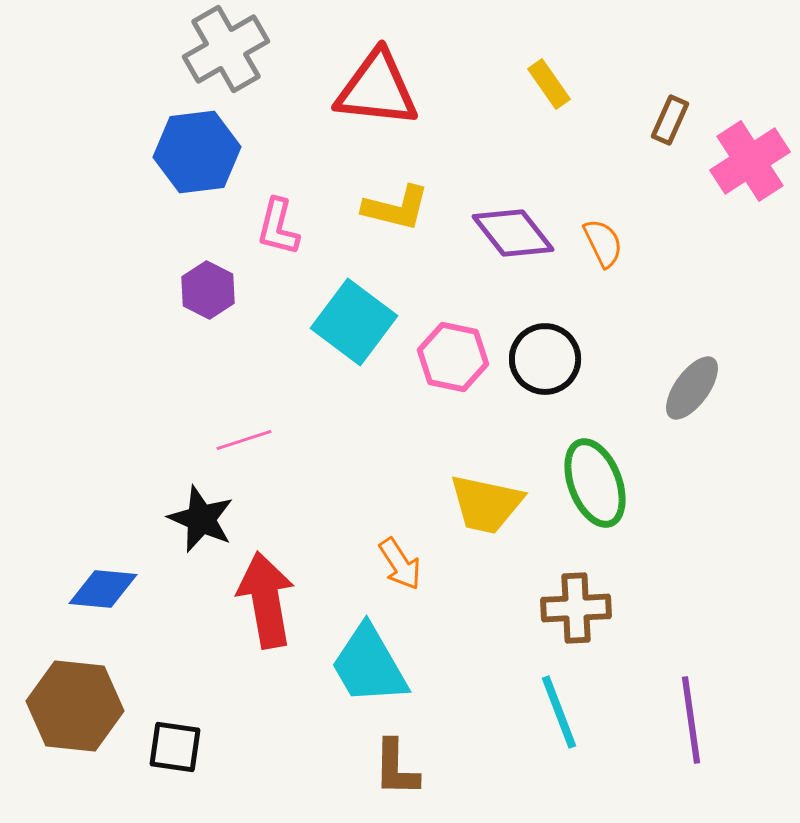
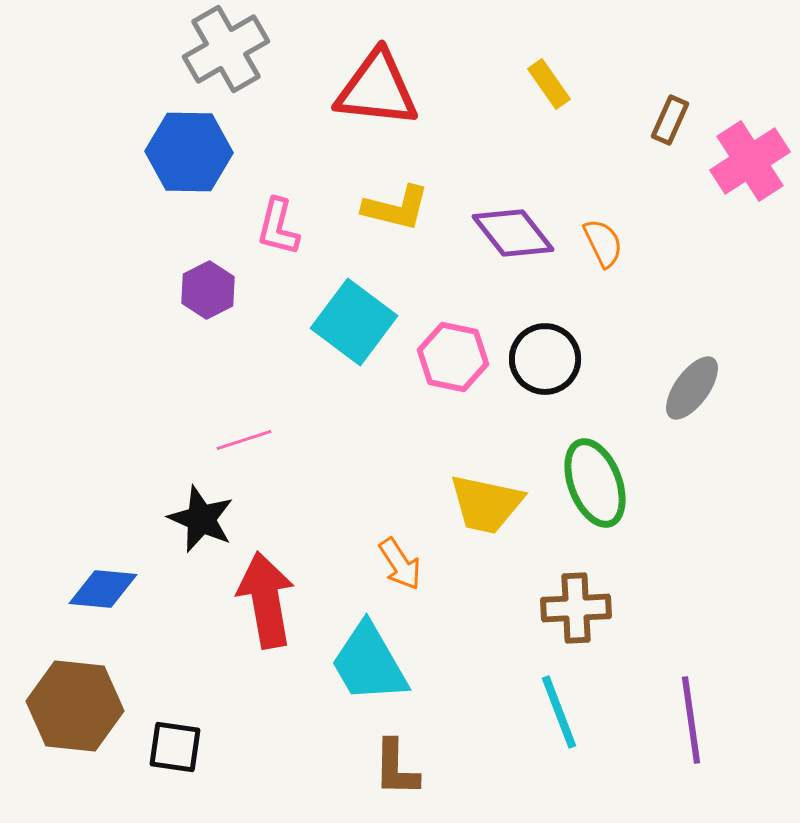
blue hexagon: moved 8 px left; rotated 8 degrees clockwise
purple hexagon: rotated 6 degrees clockwise
cyan trapezoid: moved 2 px up
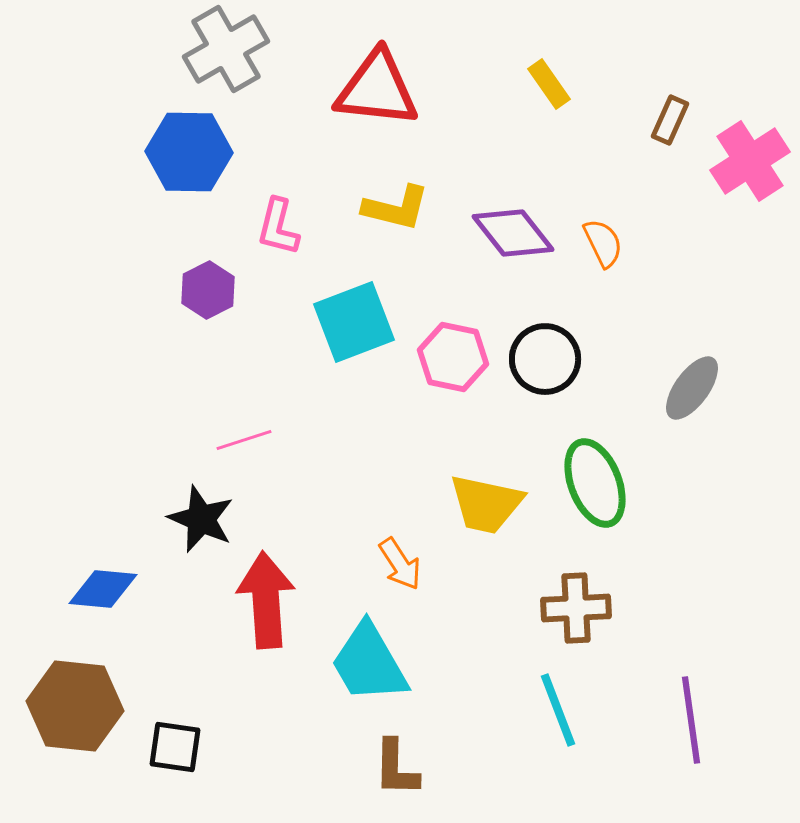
cyan square: rotated 32 degrees clockwise
red arrow: rotated 6 degrees clockwise
cyan line: moved 1 px left, 2 px up
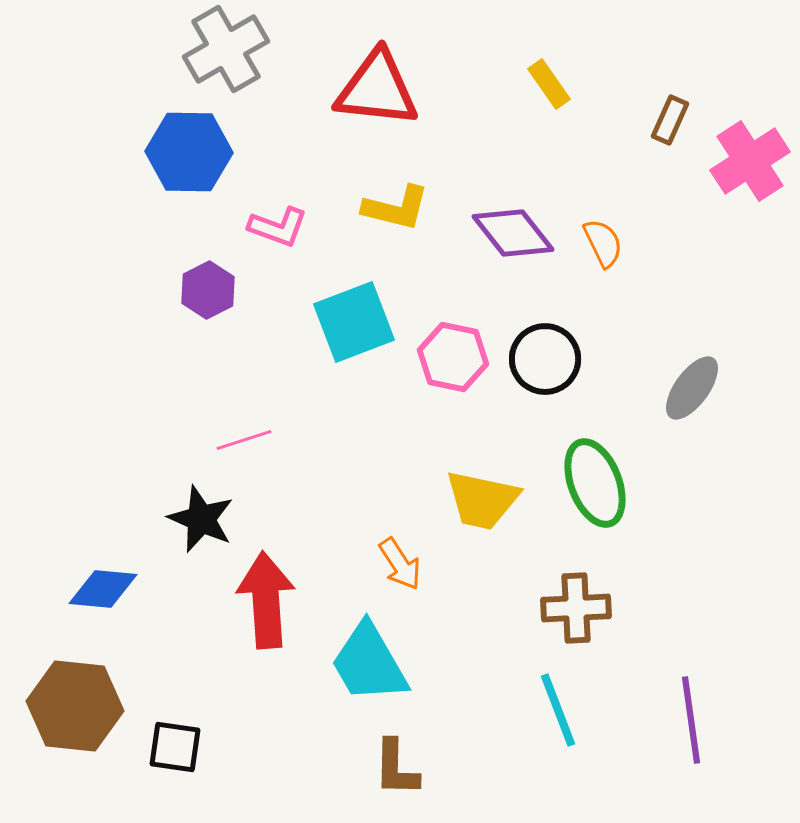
pink L-shape: rotated 84 degrees counterclockwise
yellow trapezoid: moved 4 px left, 4 px up
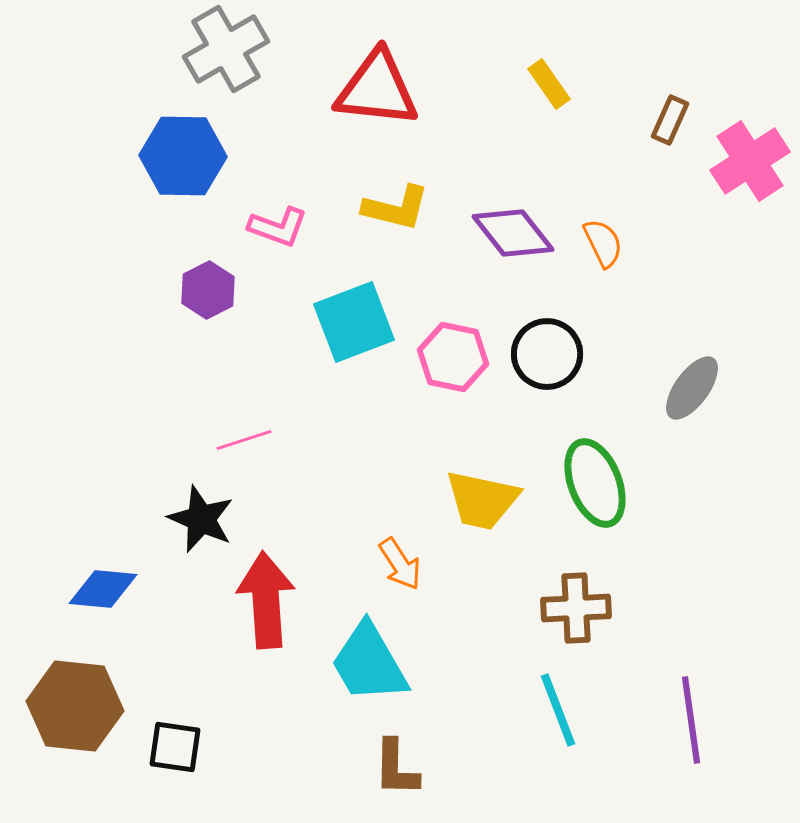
blue hexagon: moved 6 px left, 4 px down
black circle: moved 2 px right, 5 px up
